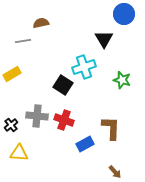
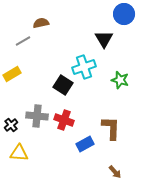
gray line: rotated 21 degrees counterclockwise
green star: moved 2 px left
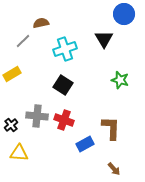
gray line: rotated 14 degrees counterclockwise
cyan cross: moved 19 px left, 18 px up
brown arrow: moved 1 px left, 3 px up
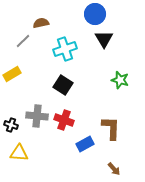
blue circle: moved 29 px left
black cross: rotated 32 degrees counterclockwise
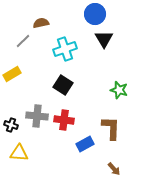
green star: moved 1 px left, 10 px down
red cross: rotated 12 degrees counterclockwise
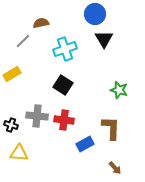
brown arrow: moved 1 px right, 1 px up
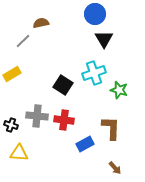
cyan cross: moved 29 px right, 24 px down
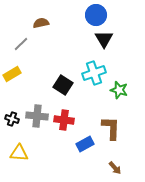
blue circle: moved 1 px right, 1 px down
gray line: moved 2 px left, 3 px down
black cross: moved 1 px right, 6 px up
